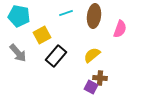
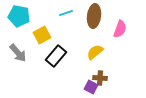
yellow semicircle: moved 3 px right, 3 px up
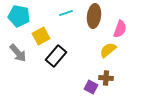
yellow square: moved 1 px left, 1 px down
yellow semicircle: moved 13 px right, 2 px up
brown cross: moved 6 px right
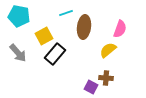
brown ellipse: moved 10 px left, 11 px down
yellow square: moved 3 px right
black rectangle: moved 1 px left, 2 px up
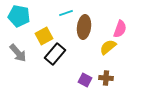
yellow semicircle: moved 3 px up
purple square: moved 6 px left, 7 px up
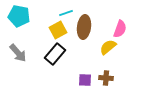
yellow square: moved 14 px right, 6 px up
purple square: rotated 24 degrees counterclockwise
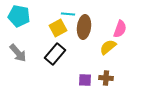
cyan line: moved 2 px right, 1 px down; rotated 24 degrees clockwise
yellow square: moved 2 px up
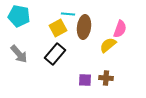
yellow semicircle: moved 2 px up
gray arrow: moved 1 px right, 1 px down
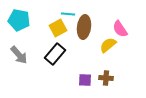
cyan pentagon: moved 4 px down
pink semicircle: rotated 126 degrees clockwise
gray arrow: moved 1 px down
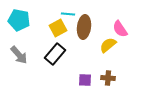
brown cross: moved 2 px right
